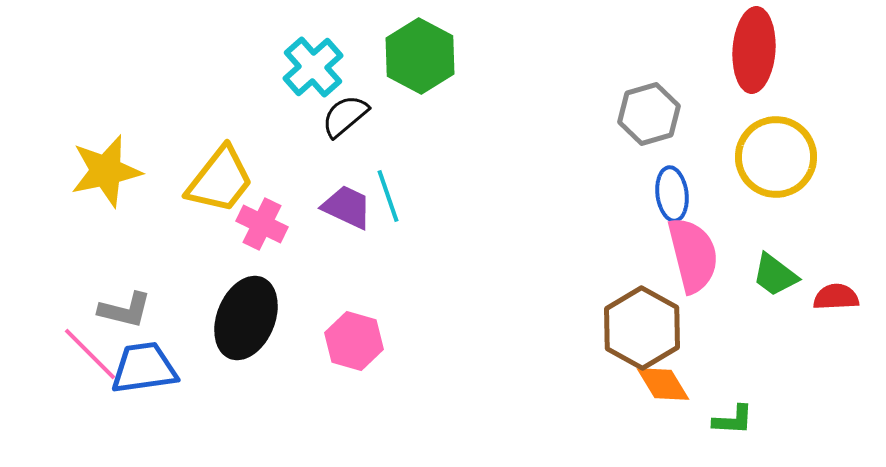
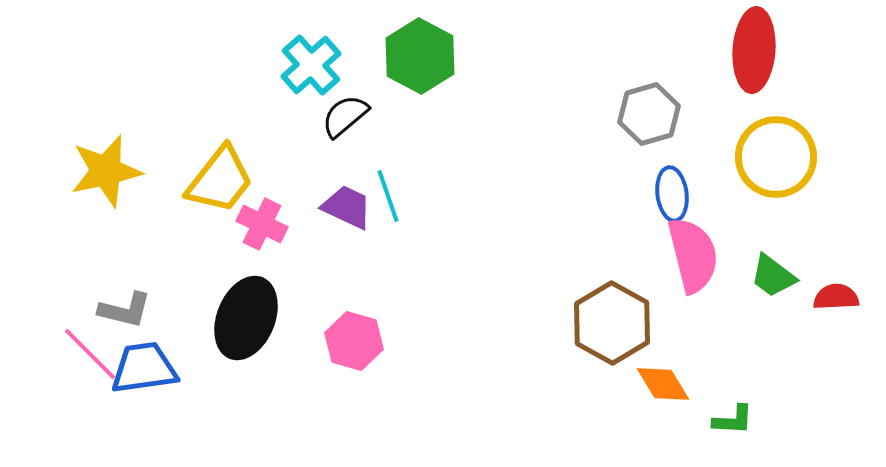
cyan cross: moved 2 px left, 2 px up
green trapezoid: moved 2 px left, 1 px down
brown hexagon: moved 30 px left, 5 px up
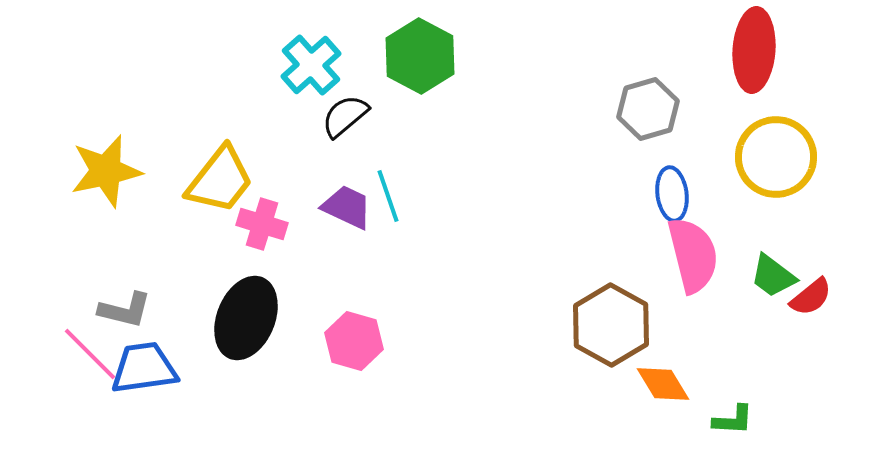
gray hexagon: moved 1 px left, 5 px up
pink cross: rotated 9 degrees counterclockwise
red semicircle: moved 25 px left; rotated 144 degrees clockwise
brown hexagon: moved 1 px left, 2 px down
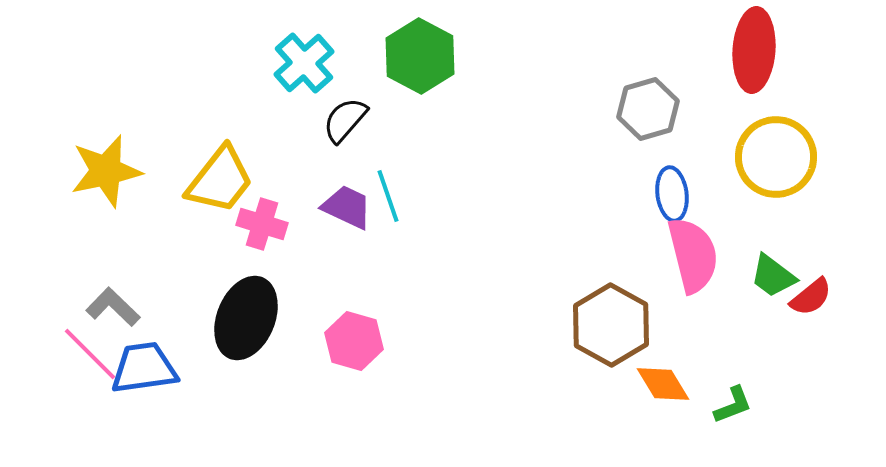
cyan cross: moved 7 px left, 2 px up
black semicircle: moved 4 px down; rotated 9 degrees counterclockwise
gray L-shape: moved 12 px left, 3 px up; rotated 150 degrees counterclockwise
green L-shape: moved 15 px up; rotated 24 degrees counterclockwise
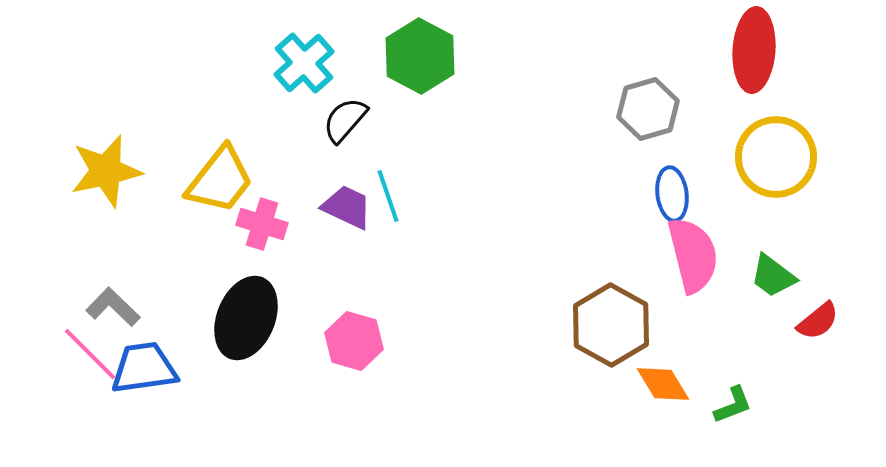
red semicircle: moved 7 px right, 24 px down
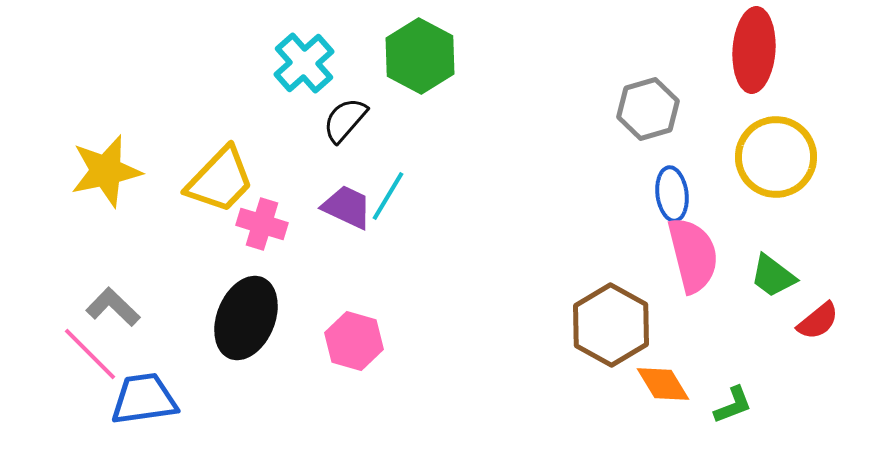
yellow trapezoid: rotated 6 degrees clockwise
cyan line: rotated 50 degrees clockwise
blue trapezoid: moved 31 px down
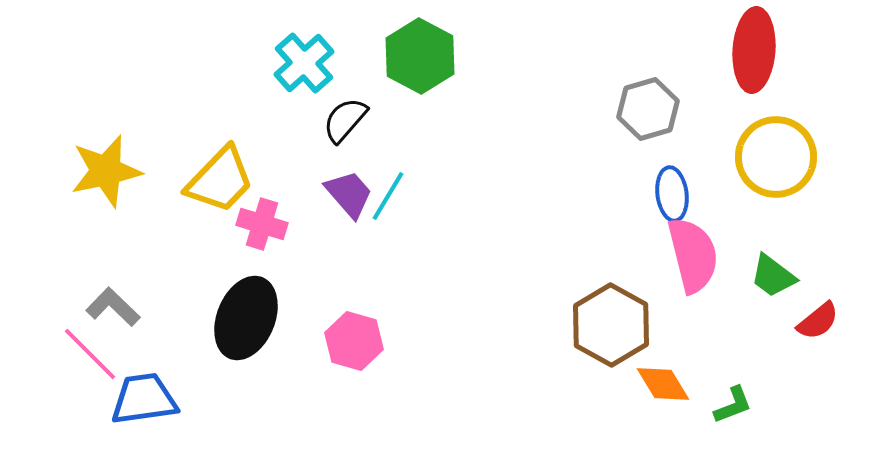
purple trapezoid: moved 2 px right, 13 px up; rotated 24 degrees clockwise
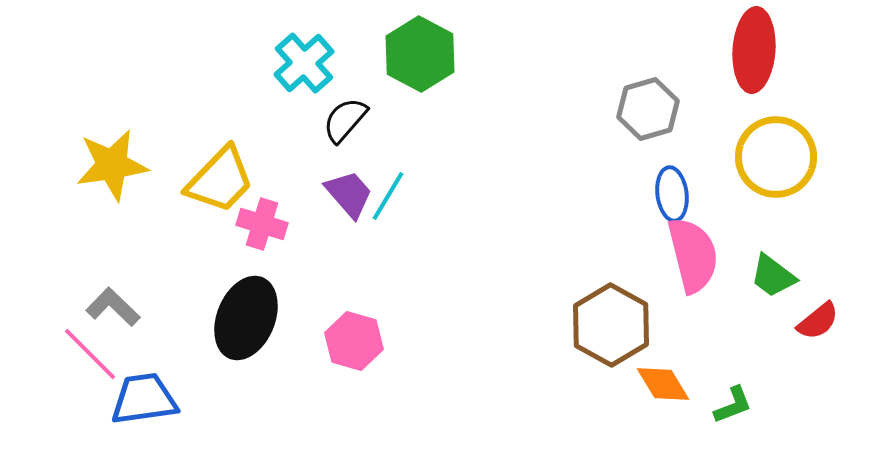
green hexagon: moved 2 px up
yellow star: moved 6 px right, 6 px up; rotated 4 degrees clockwise
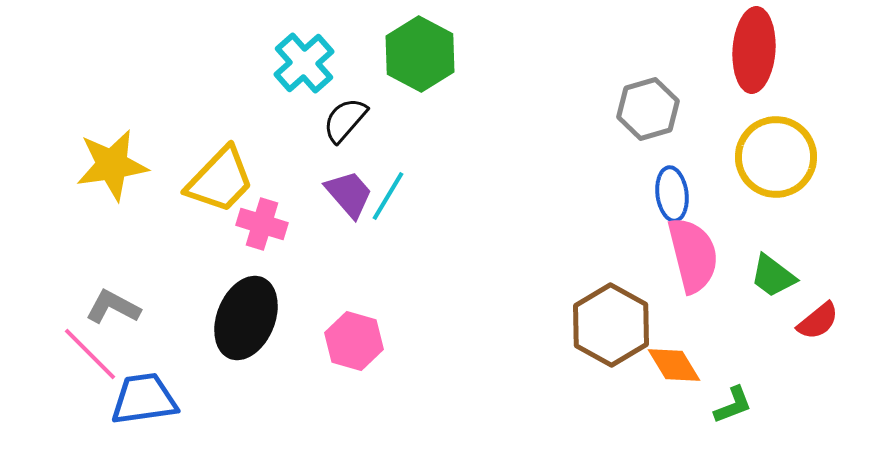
gray L-shape: rotated 16 degrees counterclockwise
orange diamond: moved 11 px right, 19 px up
